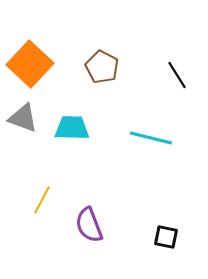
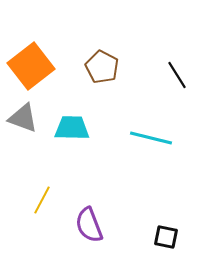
orange square: moved 1 px right, 2 px down; rotated 9 degrees clockwise
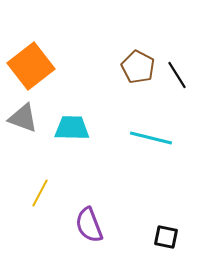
brown pentagon: moved 36 px right
yellow line: moved 2 px left, 7 px up
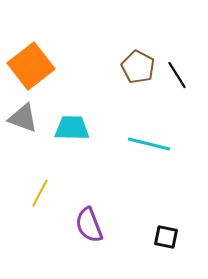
cyan line: moved 2 px left, 6 px down
